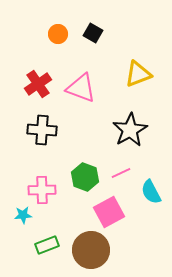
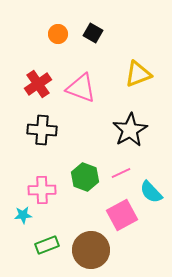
cyan semicircle: rotated 15 degrees counterclockwise
pink square: moved 13 px right, 3 px down
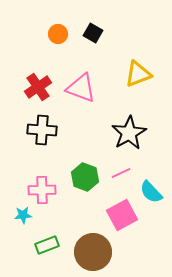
red cross: moved 3 px down
black star: moved 1 px left, 3 px down
brown circle: moved 2 px right, 2 px down
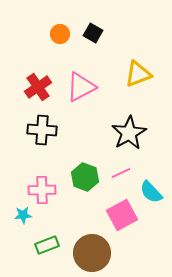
orange circle: moved 2 px right
pink triangle: moved 1 px up; rotated 48 degrees counterclockwise
brown circle: moved 1 px left, 1 px down
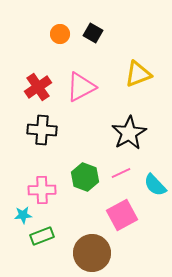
cyan semicircle: moved 4 px right, 7 px up
green rectangle: moved 5 px left, 9 px up
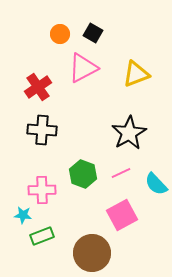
yellow triangle: moved 2 px left
pink triangle: moved 2 px right, 19 px up
green hexagon: moved 2 px left, 3 px up
cyan semicircle: moved 1 px right, 1 px up
cyan star: rotated 12 degrees clockwise
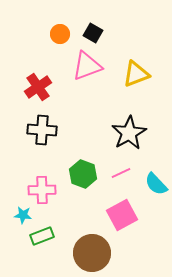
pink triangle: moved 4 px right, 2 px up; rotated 8 degrees clockwise
